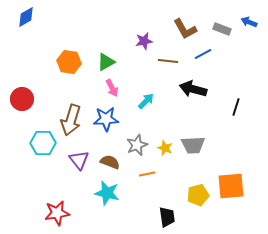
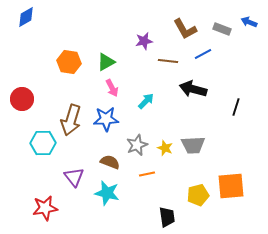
purple triangle: moved 5 px left, 17 px down
red star: moved 12 px left, 5 px up
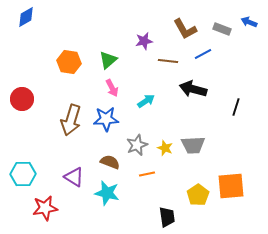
green triangle: moved 2 px right, 2 px up; rotated 12 degrees counterclockwise
cyan arrow: rotated 12 degrees clockwise
cyan hexagon: moved 20 px left, 31 px down
purple triangle: rotated 20 degrees counterclockwise
yellow pentagon: rotated 20 degrees counterclockwise
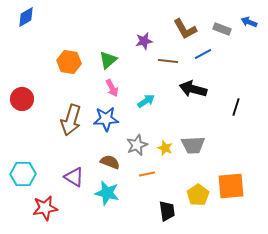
black trapezoid: moved 6 px up
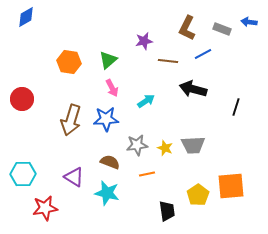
blue arrow: rotated 14 degrees counterclockwise
brown L-shape: moved 2 px right, 1 px up; rotated 55 degrees clockwise
gray star: rotated 15 degrees clockwise
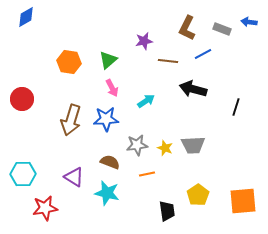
orange square: moved 12 px right, 15 px down
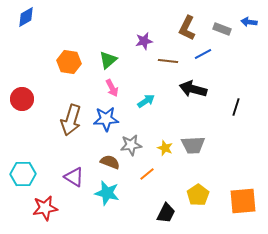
gray star: moved 6 px left
orange line: rotated 28 degrees counterclockwise
black trapezoid: moved 1 px left, 2 px down; rotated 35 degrees clockwise
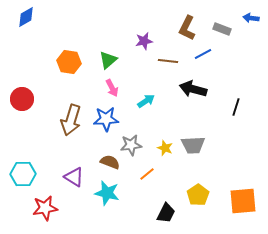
blue arrow: moved 2 px right, 4 px up
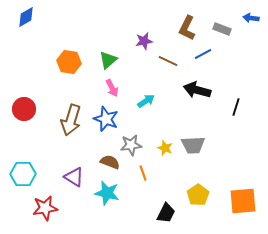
brown line: rotated 18 degrees clockwise
black arrow: moved 4 px right, 1 px down
red circle: moved 2 px right, 10 px down
blue star: rotated 25 degrees clockwise
orange line: moved 4 px left, 1 px up; rotated 70 degrees counterclockwise
